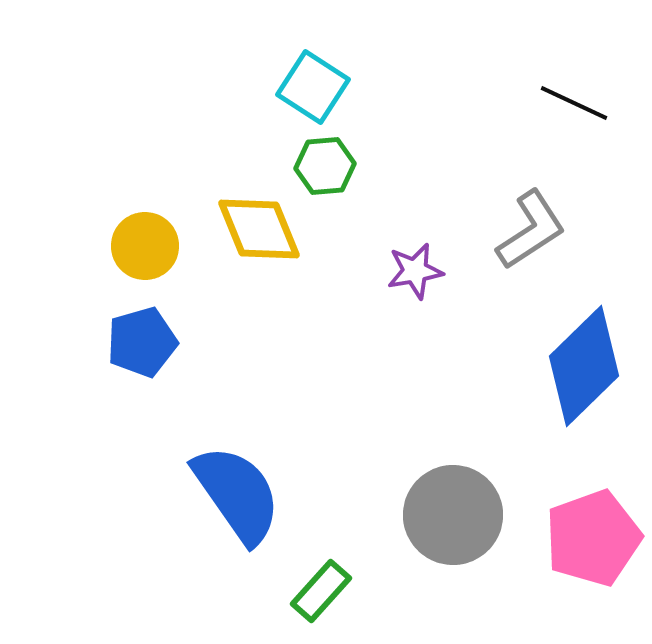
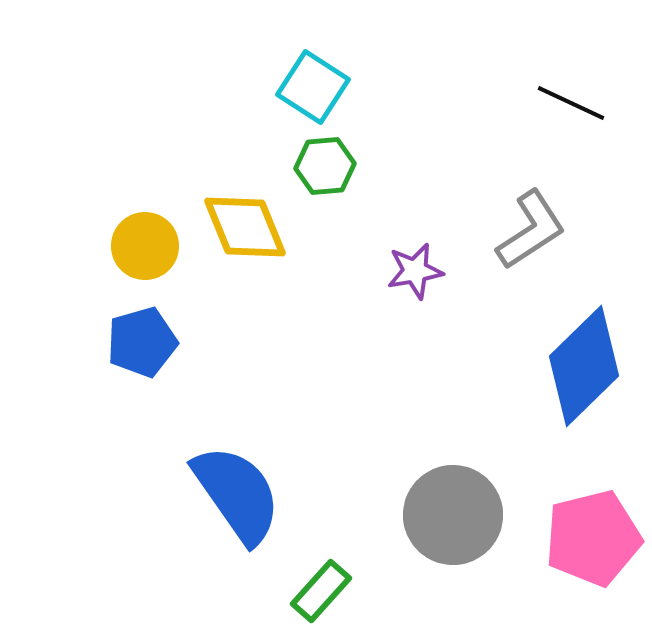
black line: moved 3 px left
yellow diamond: moved 14 px left, 2 px up
pink pentagon: rotated 6 degrees clockwise
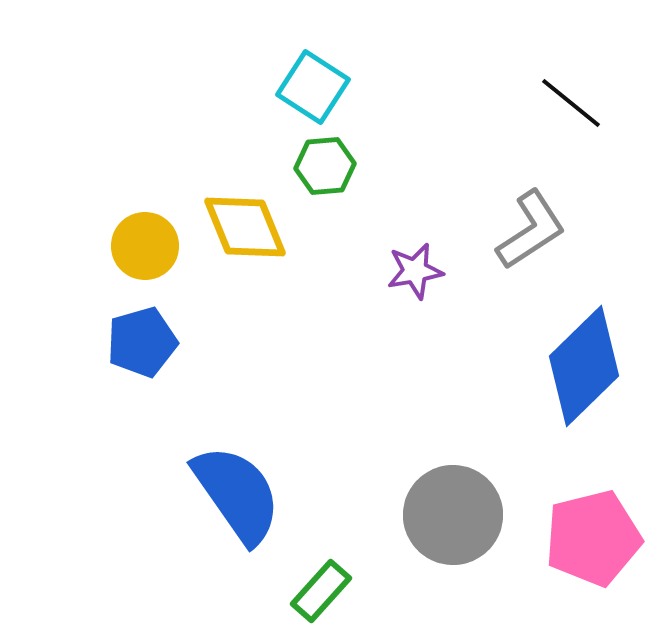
black line: rotated 14 degrees clockwise
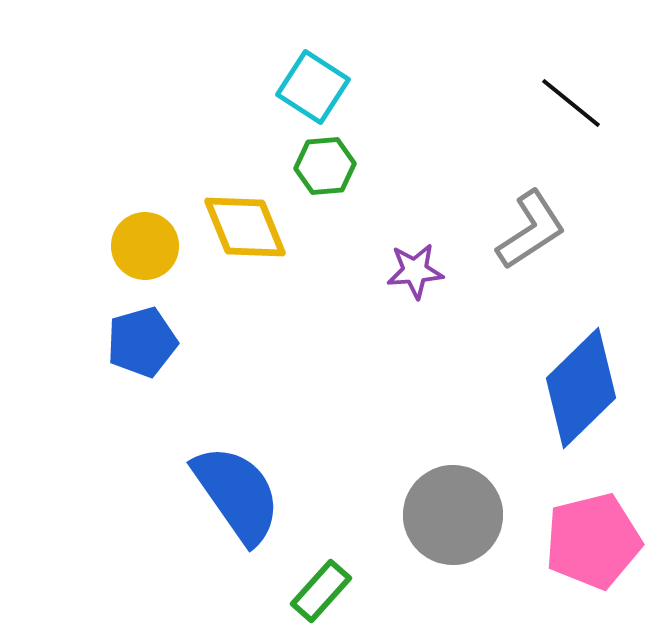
purple star: rotated 6 degrees clockwise
blue diamond: moved 3 px left, 22 px down
pink pentagon: moved 3 px down
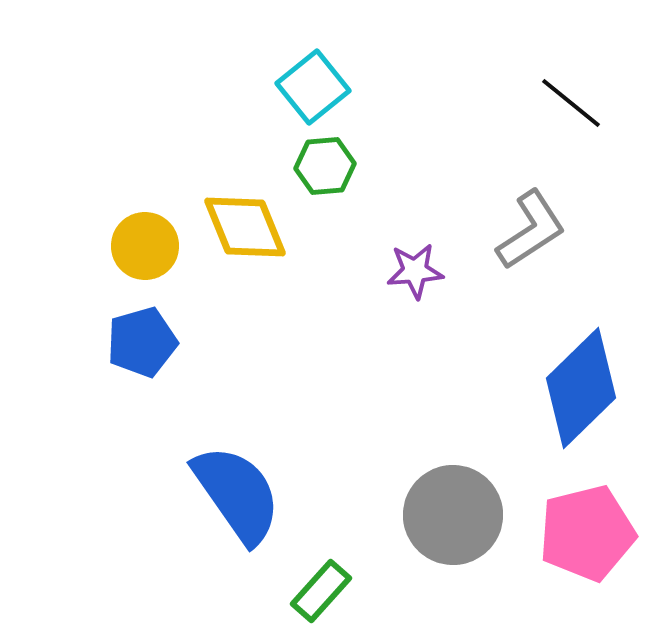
cyan square: rotated 18 degrees clockwise
pink pentagon: moved 6 px left, 8 px up
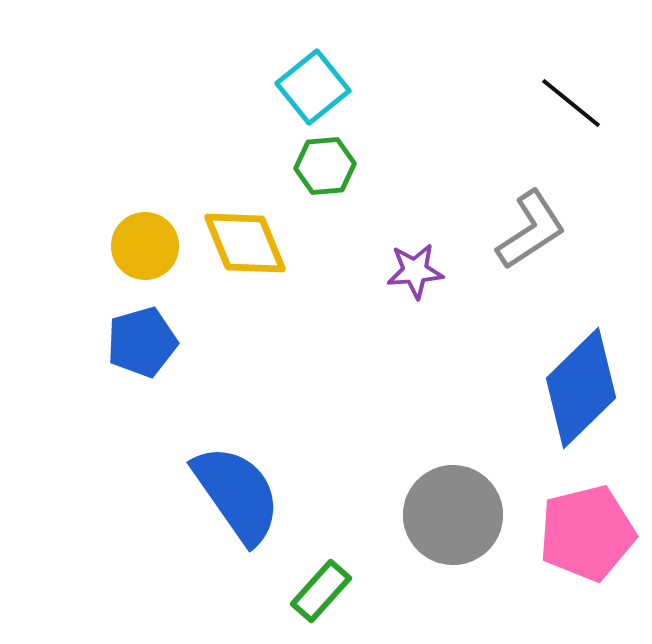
yellow diamond: moved 16 px down
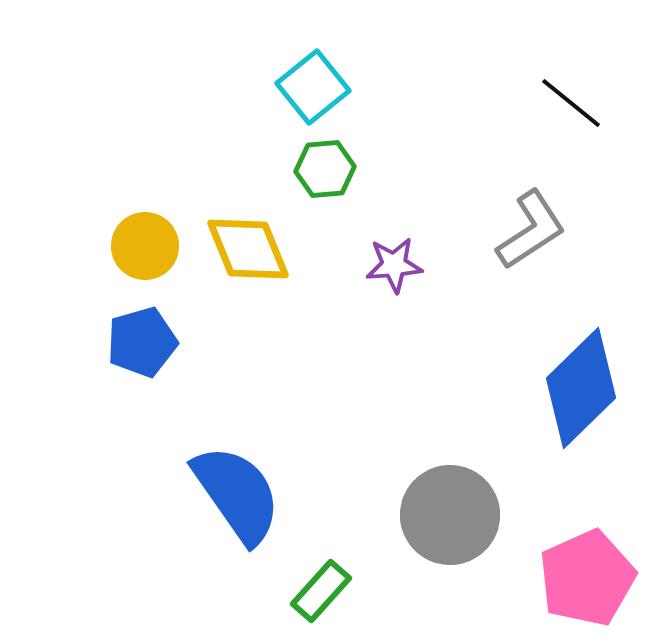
green hexagon: moved 3 px down
yellow diamond: moved 3 px right, 6 px down
purple star: moved 21 px left, 6 px up
gray circle: moved 3 px left
pink pentagon: moved 45 px down; rotated 10 degrees counterclockwise
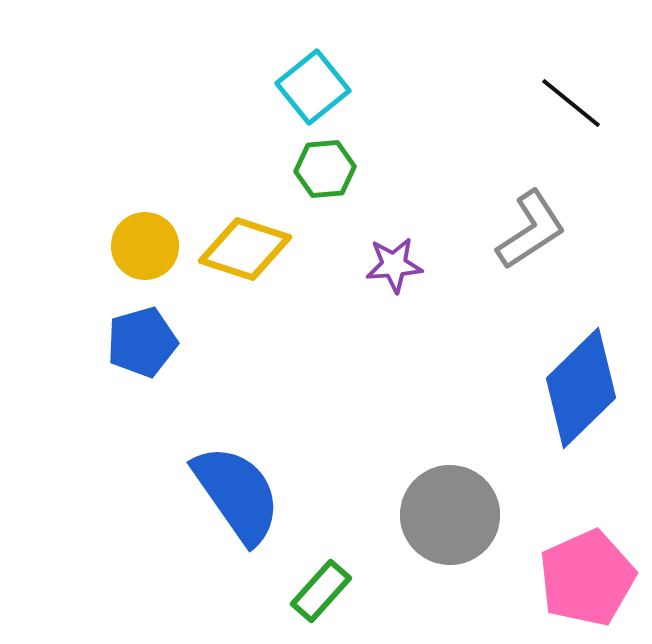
yellow diamond: moved 3 px left; rotated 50 degrees counterclockwise
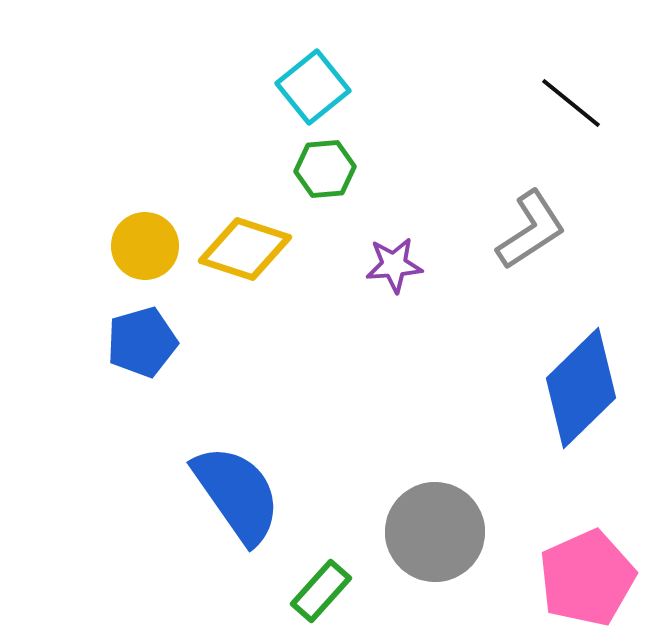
gray circle: moved 15 px left, 17 px down
